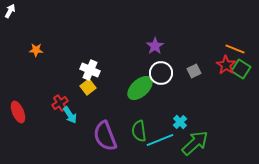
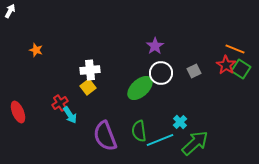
orange star: rotated 16 degrees clockwise
white cross: rotated 30 degrees counterclockwise
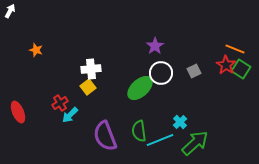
white cross: moved 1 px right, 1 px up
cyan arrow: rotated 78 degrees clockwise
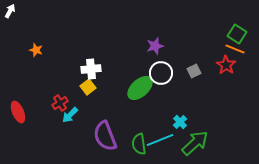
purple star: rotated 18 degrees clockwise
green square: moved 4 px left, 35 px up
green semicircle: moved 13 px down
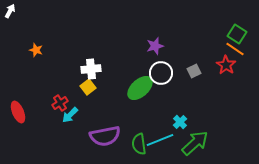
orange line: rotated 12 degrees clockwise
purple semicircle: rotated 80 degrees counterclockwise
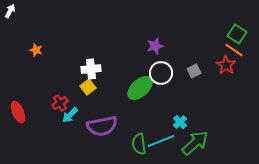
orange line: moved 1 px left, 1 px down
purple semicircle: moved 3 px left, 10 px up
cyan line: moved 1 px right, 1 px down
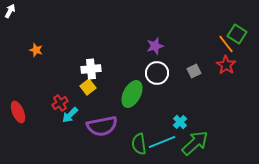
orange line: moved 8 px left, 6 px up; rotated 18 degrees clockwise
white circle: moved 4 px left
green ellipse: moved 8 px left, 6 px down; rotated 20 degrees counterclockwise
cyan line: moved 1 px right, 1 px down
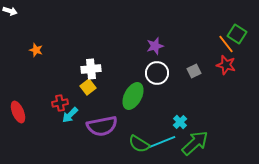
white arrow: rotated 80 degrees clockwise
red star: rotated 18 degrees counterclockwise
green ellipse: moved 1 px right, 2 px down
red cross: rotated 21 degrees clockwise
green semicircle: rotated 50 degrees counterclockwise
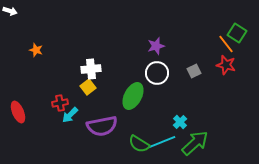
green square: moved 1 px up
purple star: moved 1 px right
